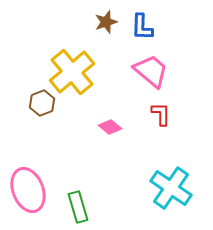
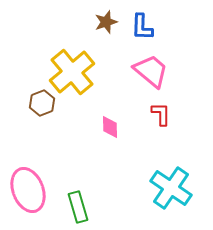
pink diamond: rotated 50 degrees clockwise
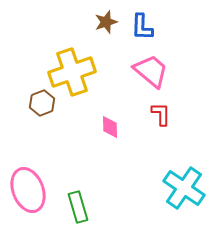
yellow cross: rotated 21 degrees clockwise
cyan cross: moved 13 px right
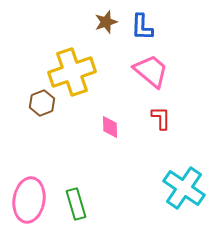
red L-shape: moved 4 px down
pink ellipse: moved 1 px right, 10 px down; rotated 30 degrees clockwise
green rectangle: moved 2 px left, 3 px up
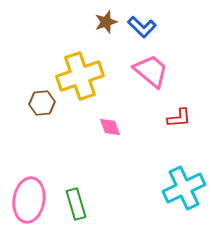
blue L-shape: rotated 48 degrees counterclockwise
yellow cross: moved 8 px right, 4 px down
brown hexagon: rotated 15 degrees clockwise
red L-shape: moved 18 px right; rotated 85 degrees clockwise
pink diamond: rotated 20 degrees counterclockwise
cyan cross: rotated 30 degrees clockwise
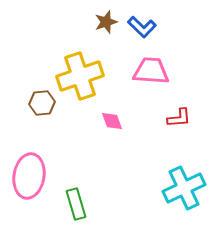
pink trapezoid: rotated 36 degrees counterclockwise
pink diamond: moved 2 px right, 6 px up
pink ellipse: moved 24 px up
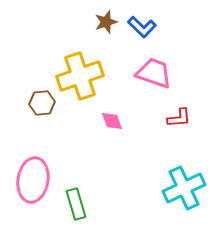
pink trapezoid: moved 3 px right, 2 px down; rotated 15 degrees clockwise
pink ellipse: moved 4 px right, 4 px down
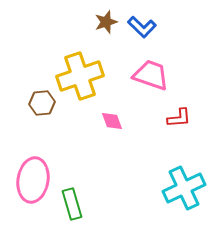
pink trapezoid: moved 3 px left, 2 px down
green rectangle: moved 4 px left
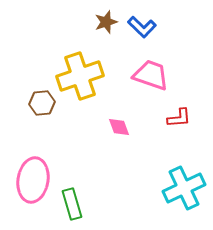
pink diamond: moved 7 px right, 6 px down
